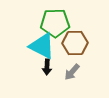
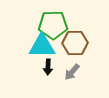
green pentagon: moved 2 px left, 2 px down
cyan triangle: rotated 28 degrees counterclockwise
black arrow: moved 1 px right
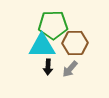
gray arrow: moved 2 px left, 3 px up
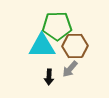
green pentagon: moved 4 px right, 1 px down
brown hexagon: moved 3 px down
black arrow: moved 1 px right, 10 px down
